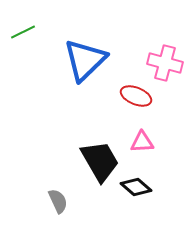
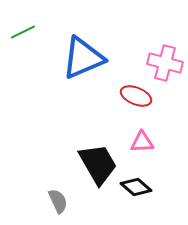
blue triangle: moved 2 px left, 2 px up; rotated 21 degrees clockwise
black trapezoid: moved 2 px left, 3 px down
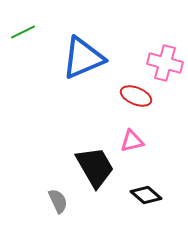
pink triangle: moved 10 px left, 1 px up; rotated 10 degrees counterclockwise
black trapezoid: moved 3 px left, 3 px down
black diamond: moved 10 px right, 8 px down
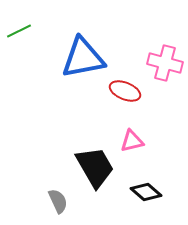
green line: moved 4 px left, 1 px up
blue triangle: rotated 12 degrees clockwise
red ellipse: moved 11 px left, 5 px up
black diamond: moved 3 px up
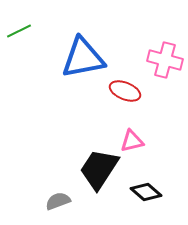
pink cross: moved 3 px up
black trapezoid: moved 4 px right, 2 px down; rotated 117 degrees counterclockwise
gray semicircle: rotated 85 degrees counterclockwise
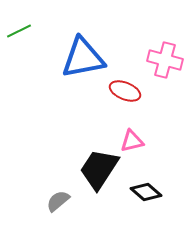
gray semicircle: rotated 20 degrees counterclockwise
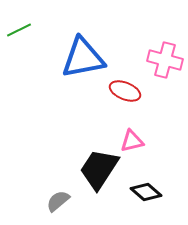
green line: moved 1 px up
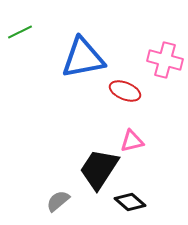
green line: moved 1 px right, 2 px down
black diamond: moved 16 px left, 10 px down
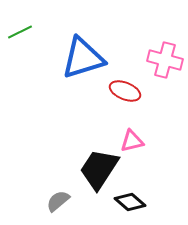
blue triangle: rotated 6 degrees counterclockwise
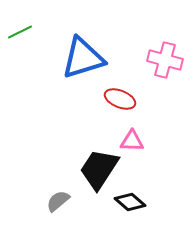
red ellipse: moved 5 px left, 8 px down
pink triangle: rotated 15 degrees clockwise
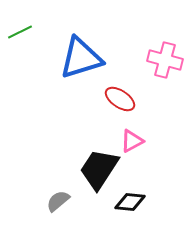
blue triangle: moved 2 px left
red ellipse: rotated 12 degrees clockwise
pink triangle: rotated 30 degrees counterclockwise
black diamond: rotated 36 degrees counterclockwise
